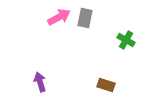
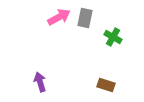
green cross: moved 13 px left, 3 px up
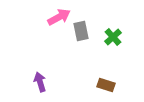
gray rectangle: moved 4 px left, 13 px down; rotated 24 degrees counterclockwise
green cross: rotated 18 degrees clockwise
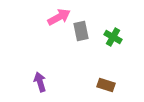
green cross: rotated 18 degrees counterclockwise
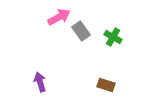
gray rectangle: rotated 24 degrees counterclockwise
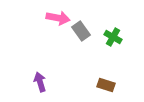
pink arrow: moved 1 px left, 1 px down; rotated 40 degrees clockwise
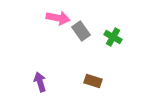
brown rectangle: moved 13 px left, 4 px up
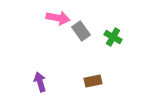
brown rectangle: rotated 30 degrees counterclockwise
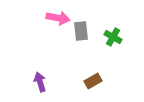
gray rectangle: rotated 30 degrees clockwise
brown rectangle: rotated 18 degrees counterclockwise
